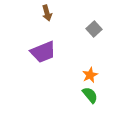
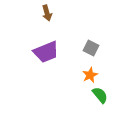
gray square: moved 3 px left, 19 px down; rotated 21 degrees counterclockwise
purple trapezoid: moved 3 px right
green semicircle: moved 10 px right
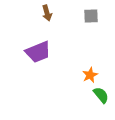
gray square: moved 32 px up; rotated 28 degrees counterclockwise
purple trapezoid: moved 8 px left
green semicircle: moved 1 px right
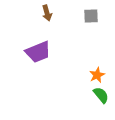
orange star: moved 7 px right
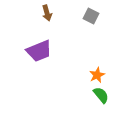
gray square: rotated 28 degrees clockwise
purple trapezoid: moved 1 px right, 1 px up
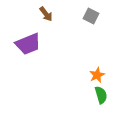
brown arrow: moved 1 px left, 1 px down; rotated 21 degrees counterclockwise
purple trapezoid: moved 11 px left, 7 px up
green semicircle: rotated 24 degrees clockwise
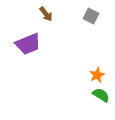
green semicircle: rotated 42 degrees counterclockwise
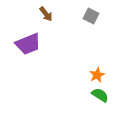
green semicircle: moved 1 px left
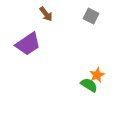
purple trapezoid: rotated 12 degrees counterclockwise
green semicircle: moved 11 px left, 10 px up
